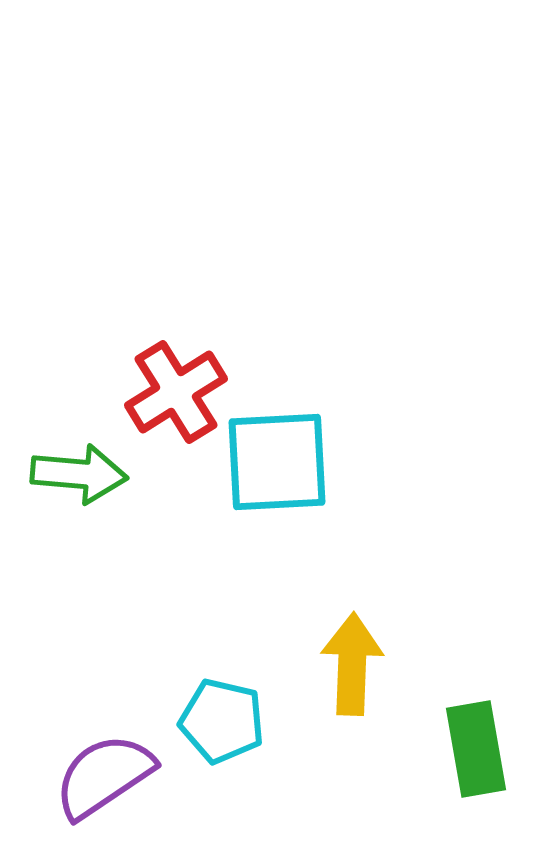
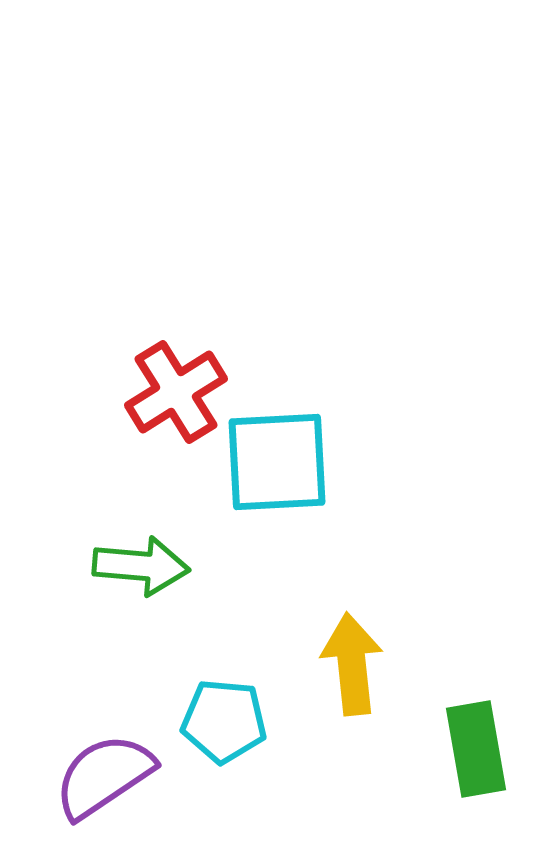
green arrow: moved 62 px right, 92 px down
yellow arrow: rotated 8 degrees counterclockwise
cyan pentagon: moved 2 px right; rotated 8 degrees counterclockwise
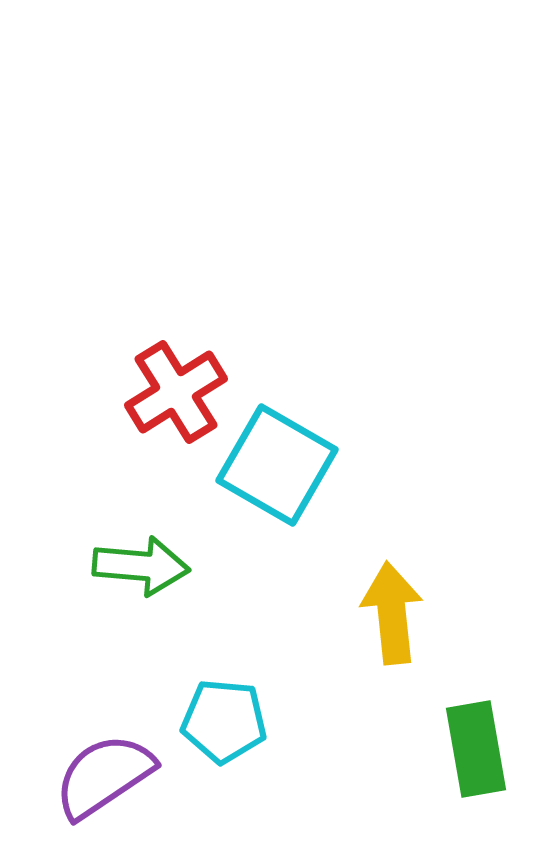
cyan square: moved 3 px down; rotated 33 degrees clockwise
yellow arrow: moved 40 px right, 51 px up
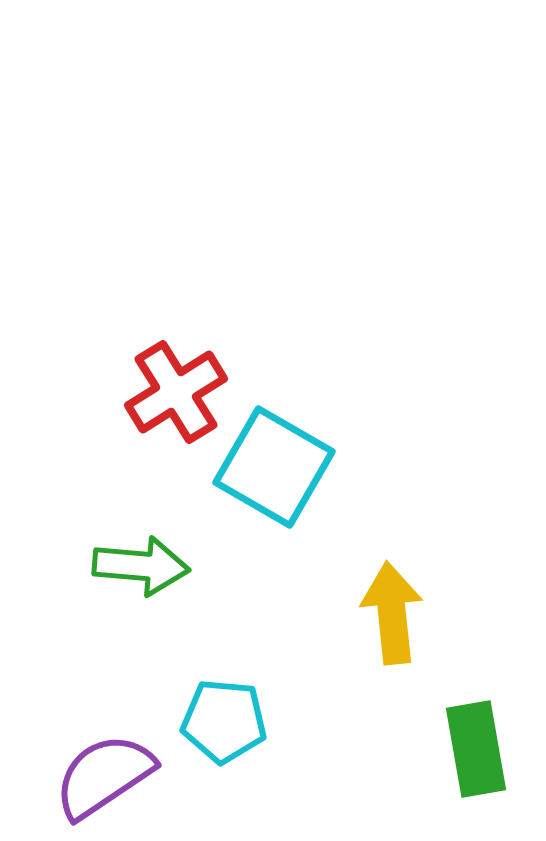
cyan square: moved 3 px left, 2 px down
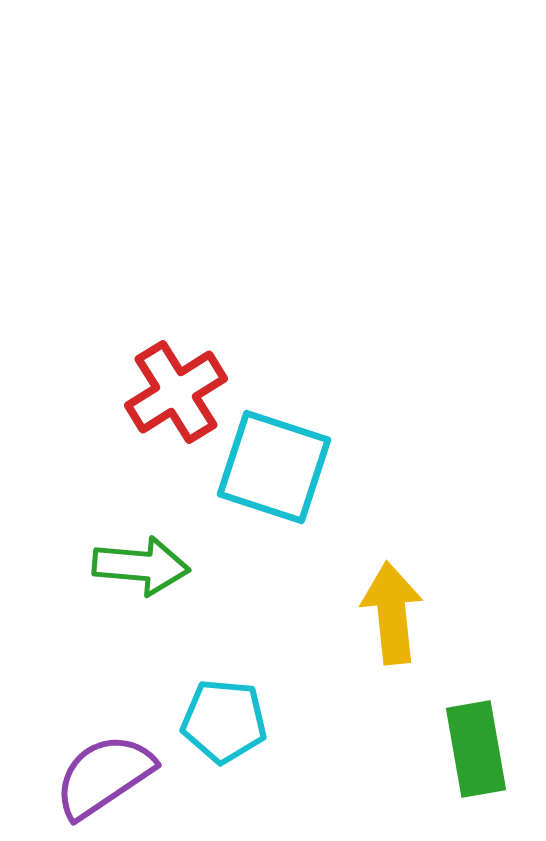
cyan square: rotated 12 degrees counterclockwise
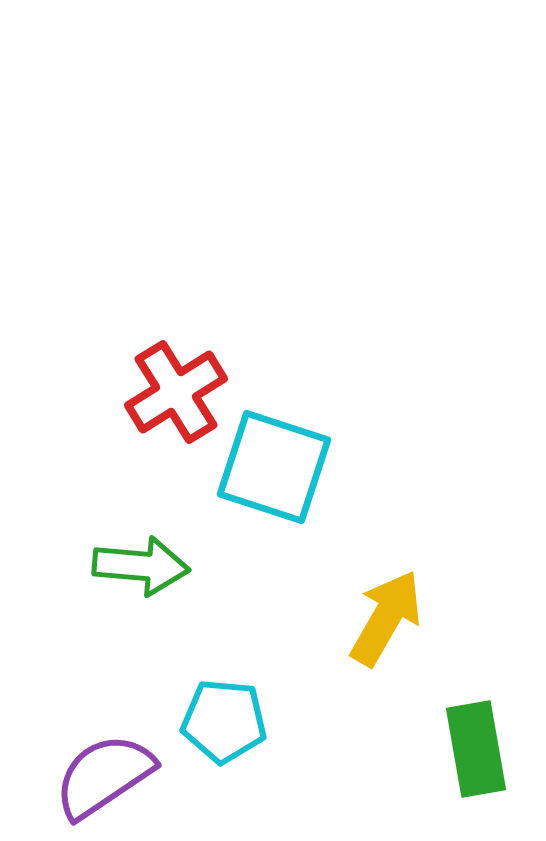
yellow arrow: moved 6 px left, 5 px down; rotated 36 degrees clockwise
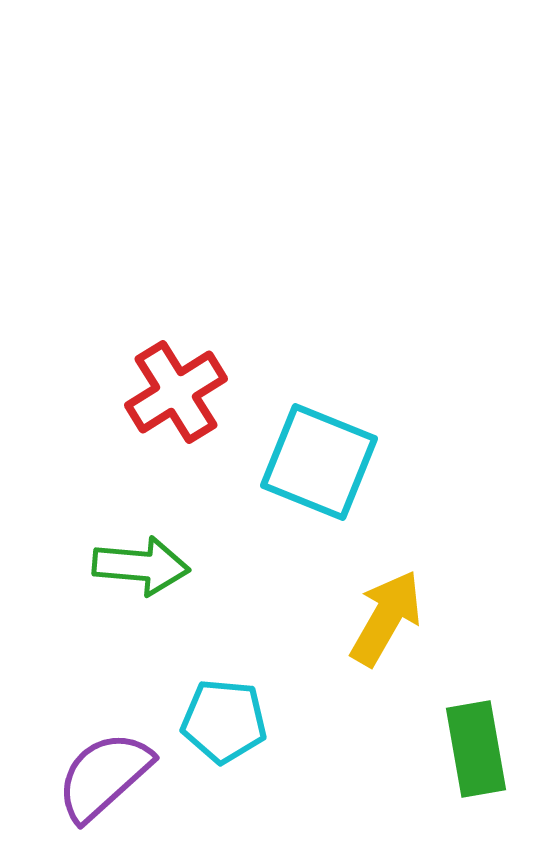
cyan square: moved 45 px right, 5 px up; rotated 4 degrees clockwise
purple semicircle: rotated 8 degrees counterclockwise
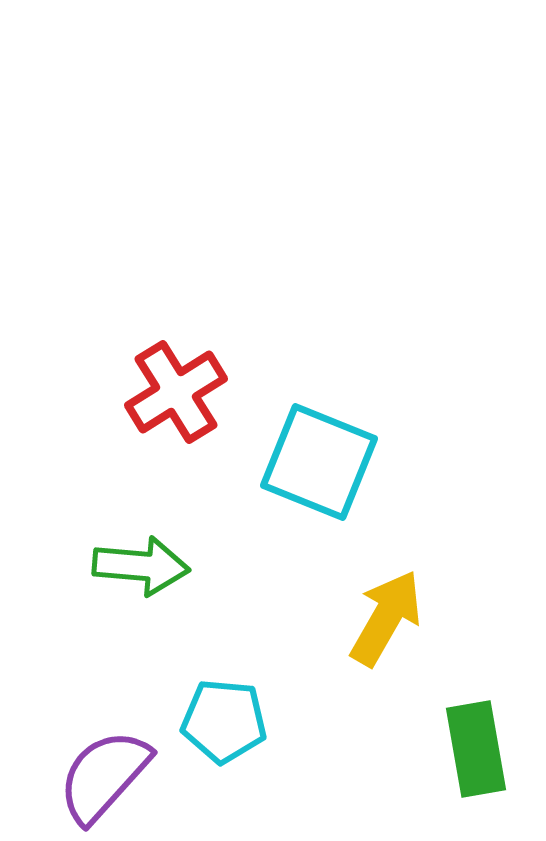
purple semicircle: rotated 6 degrees counterclockwise
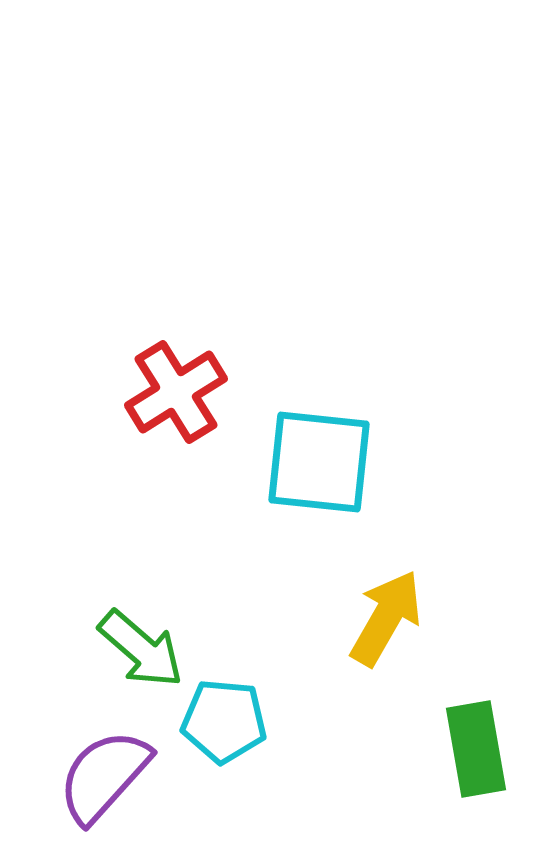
cyan square: rotated 16 degrees counterclockwise
green arrow: moved 83 px down; rotated 36 degrees clockwise
